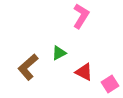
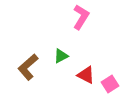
pink L-shape: moved 1 px down
green triangle: moved 2 px right, 3 px down
red triangle: moved 2 px right, 3 px down
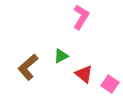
red triangle: moved 2 px left, 1 px up; rotated 12 degrees clockwise
pink square: rotated 24 degrees counterclockwise
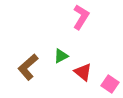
red triangle: moved 1 px left, 2 px up
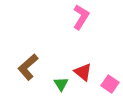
green triangle: moved 28 px down; rotated 35 degrees counterclockwise
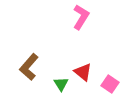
brown L-shape: moved 1 px right; rotated 8 degrees counterclockwise
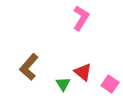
pink L-shape: moved 1 px down
green triangle: moved 2 px right
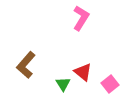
brown L-shape: moved 3 px left, 2 px up
pink square: rotated 18 degrees clockwise
